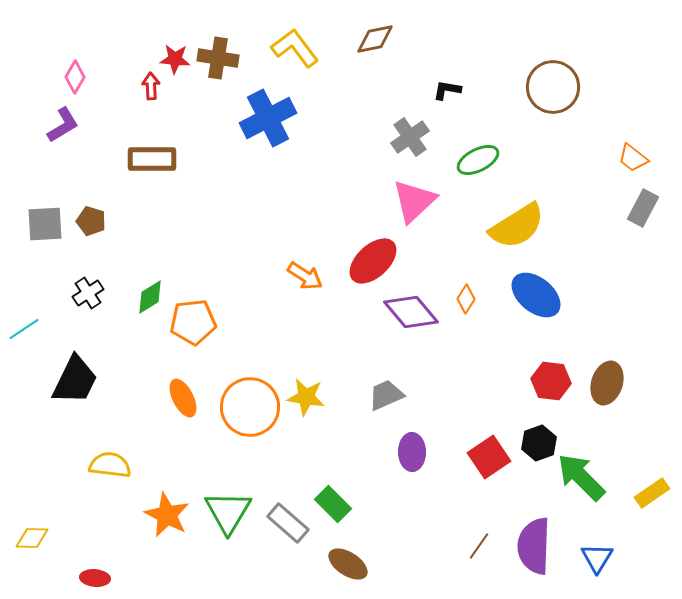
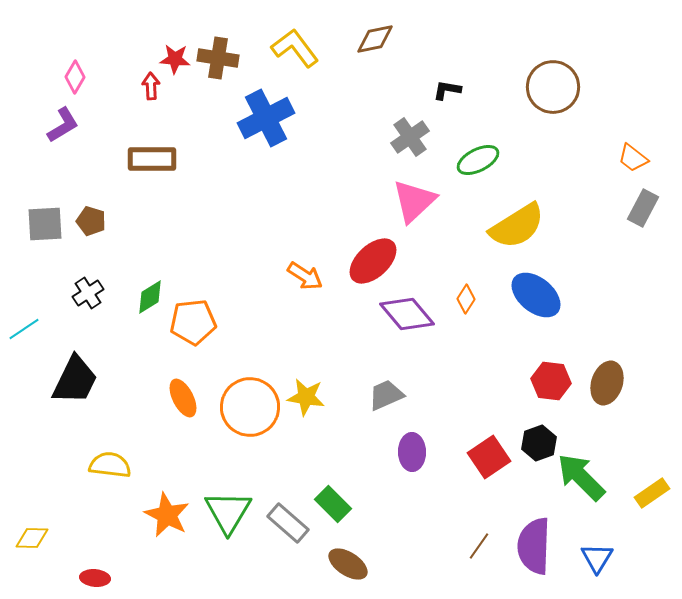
blue cross at (268, 118): moved 2 px left
purple diamond at (411, 312): moved 4 px left, 2 px down
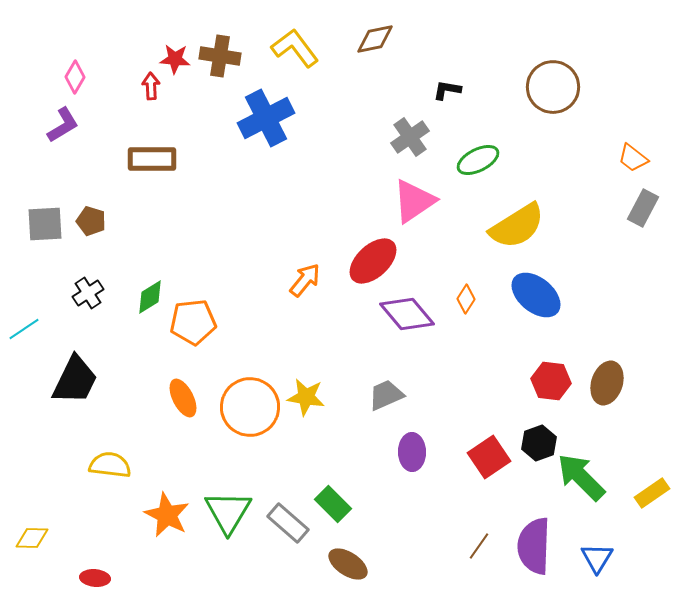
brown cross at (218, 58): moved 2 px right, 2 px up
pink triangle at (414, 201): rotated 9 degrees clockwise
orange arrow at (305, 276): moved 4 px down; rotated 84 degrees counterclockwise
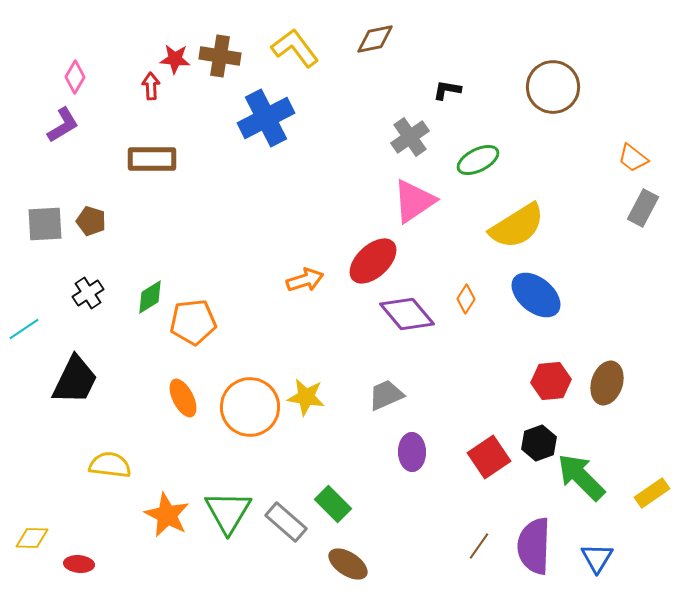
orange arrow at (305, 280): rotated 33 degrees clockwise
red hexagon at (551, 381): rotated 12 degrees counterclockwise
gray rectangle at (288, 523): moved 2 px left, 1 px up
red ellipse at (95, 578): moved 16 px left, 14 px up
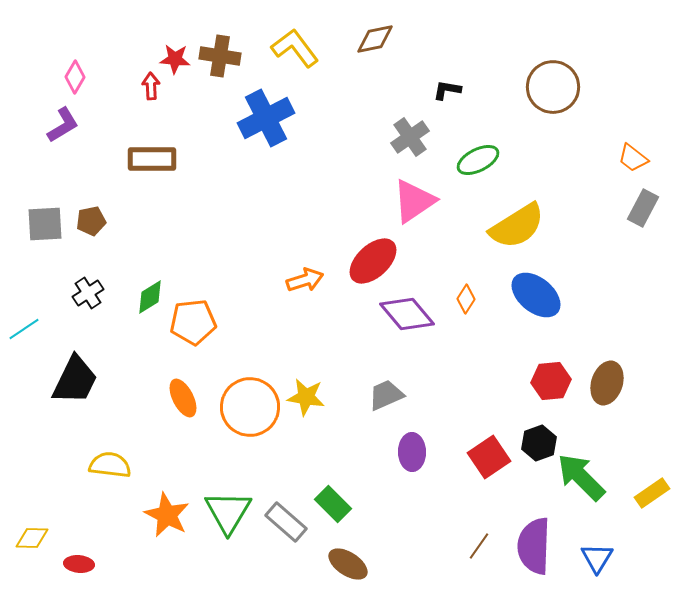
brown pentagon at (91, 221): rotated 28 degrees counterclockwise
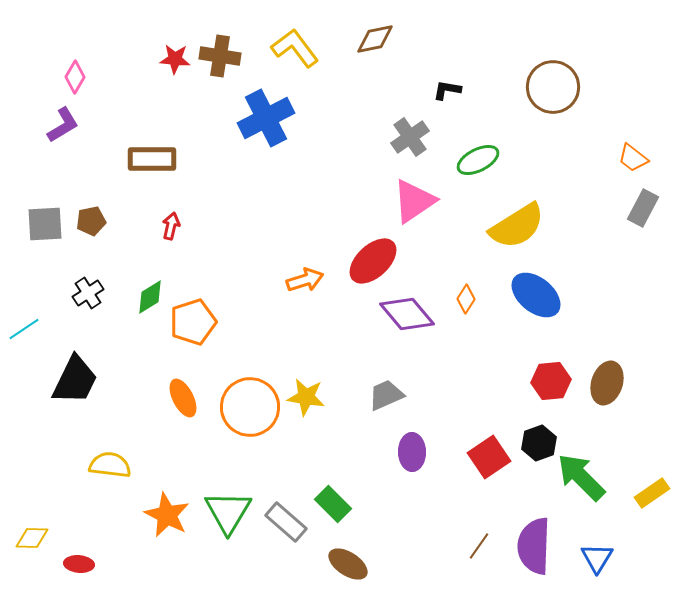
red arrow at (151, 86): moved 20 px right, 140 px down; rotated 16 degrees clockwise
orange pentagon at (193, 322): rotated 12 degrees counterclockwise
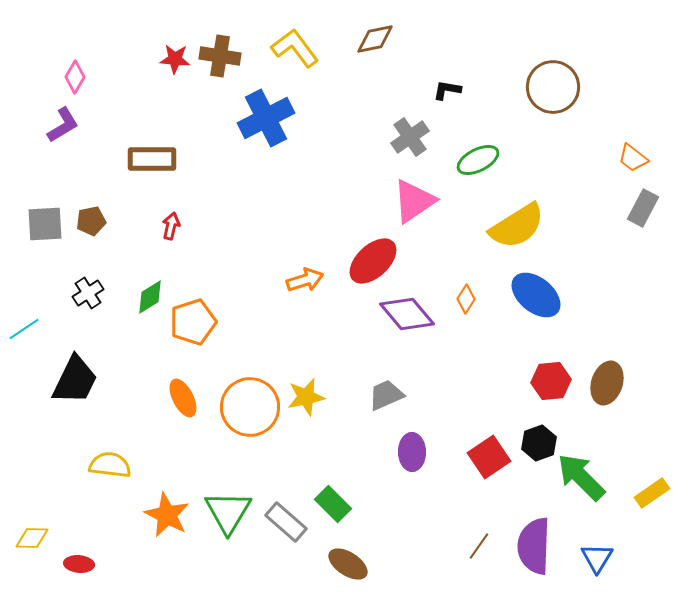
yellow star at (306, 397): rotated 21 degrees counterclockwise
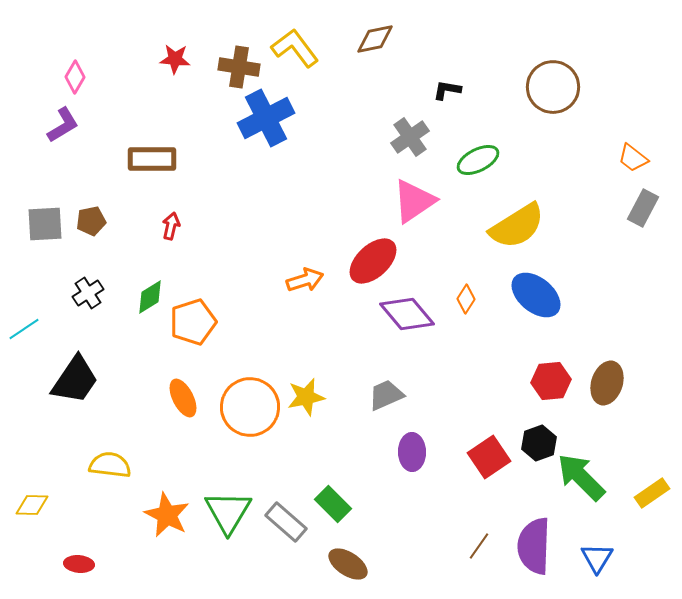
brown cross at (220, 56): moved 19 px right, 11 px down
black trapezoid at (75, 380): rotated 8 degrees clockwise
yellow diamond at (32, 538): moved 33 px up
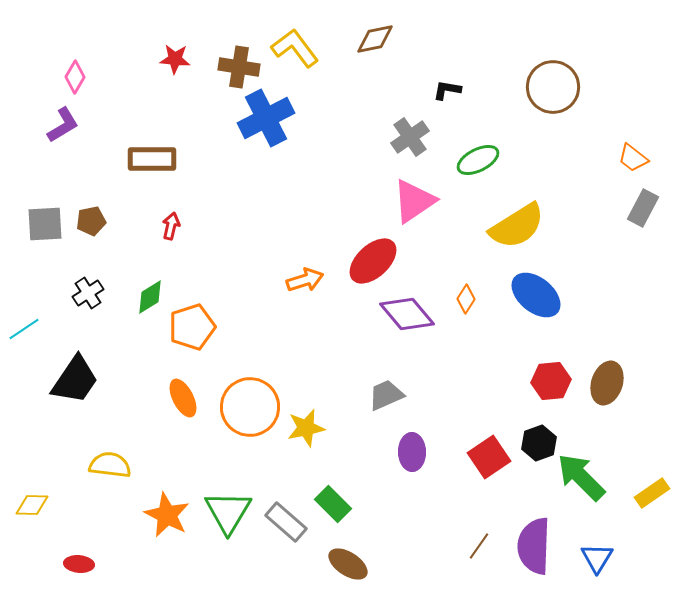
orange pentagon at (193, 322): moved 1 px left, 5 px down
yellow star at (306, 397): moved 31 px down
